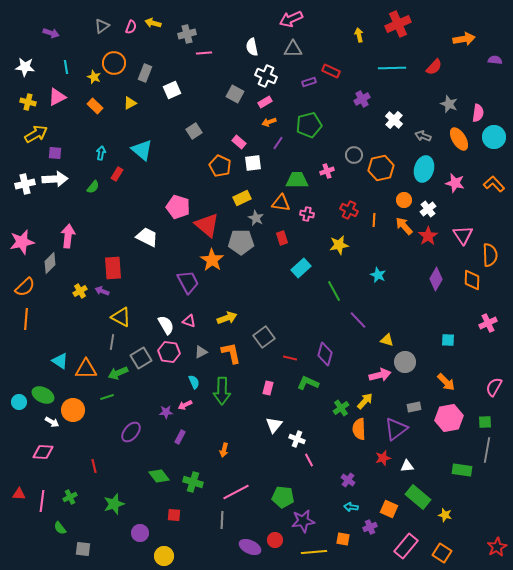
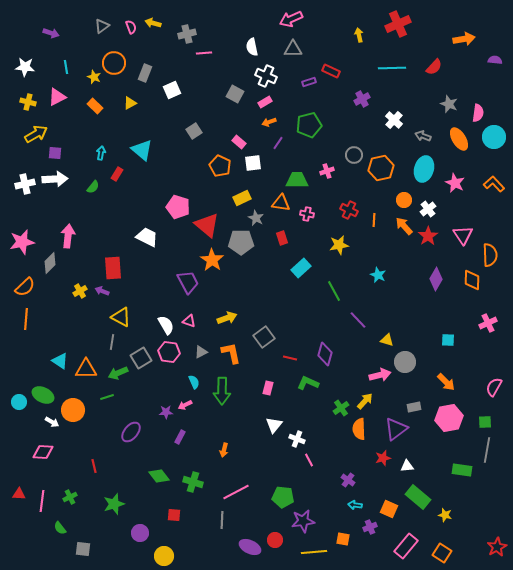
pink semicircle at (131, 27): rotated 40 degrees counterclockwise
pink star at (455, 183): rotated 12 degrees clockwise
cyan arrow at (351, 507): moved 4 px right, 2 px up
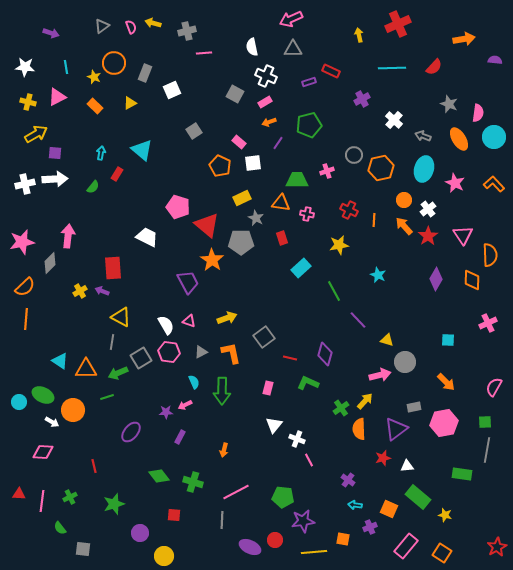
gray cross at (187, 34): moved 3 px up
pink hexagon at (449, 418): moved 5 px left, 5 px down
green rectangle at (462, 470): moved 4 px down
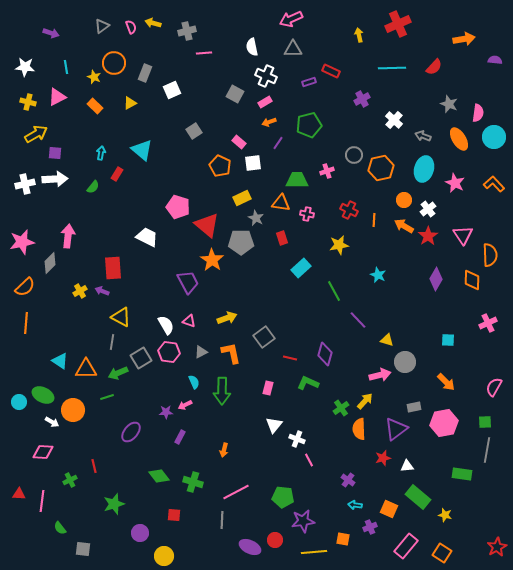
orange arrow at (404, 226): rotated 18 degrees counterclockwise
orange line at (26, 319): moved 4 px down
green cross at (70, 497): moved 17 px up
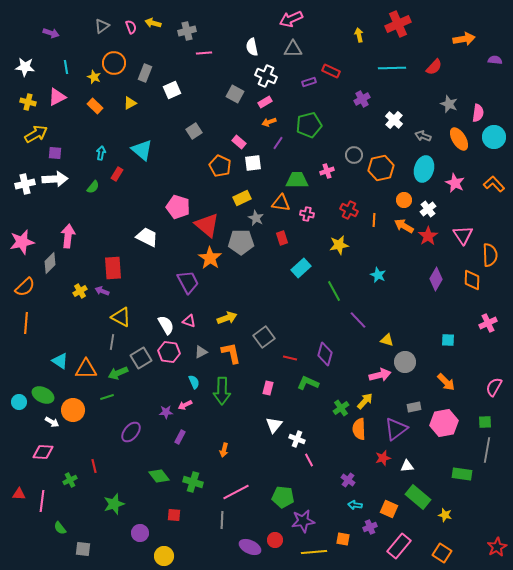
orange star at (212, 260): moved 2 px left, 2 px up
pink rectangle at (406, 546): moved 7 px left
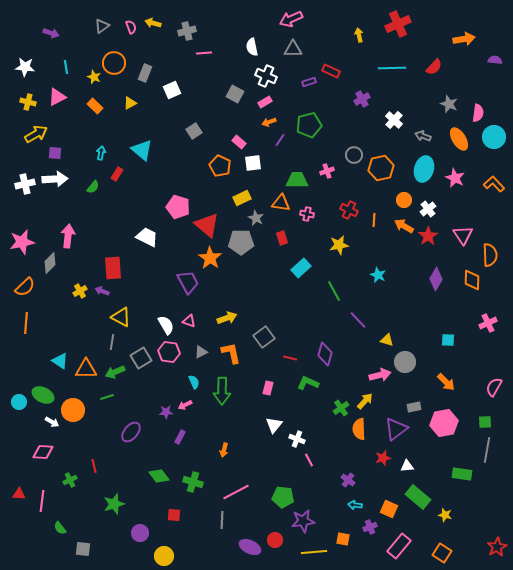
purple line at (278, 143): moved 2 px right, 3 px up
pink star at (455, 183): moved 5 px up
green arrow at (118, 373): moved 3 px left, 1 px up
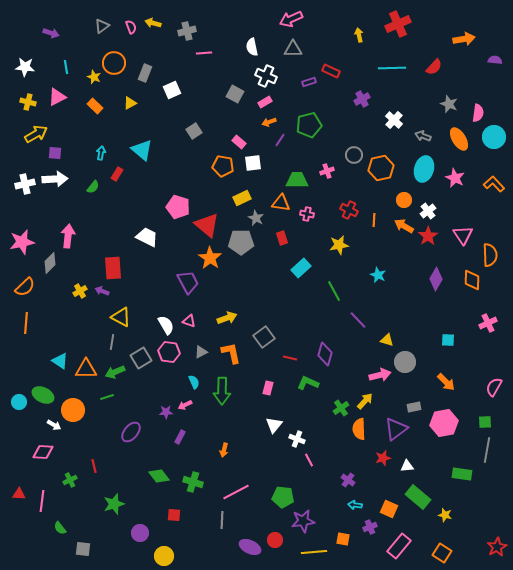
orange pentagon at (220, 166): moved 3 px right; rotated 15 degrees counterclockwise
white cross at (428, 209): moved 2 px down
white arrow at (52, 422): moved 2 px right, 3 px down
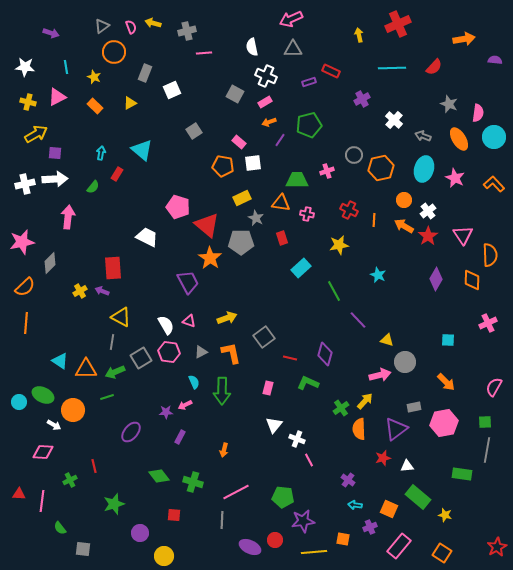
orange circle at (114, 63): moved 11 px up
pink arrow at (68, 236): moved 19 px up
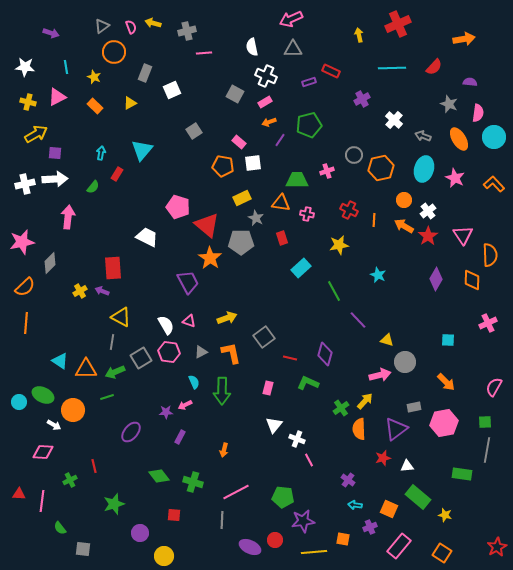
purple semicircle at (495, 60): moved 25 px left, 22 px down
cyan triangle at (142, 150): rotated 30 degrees clockwise
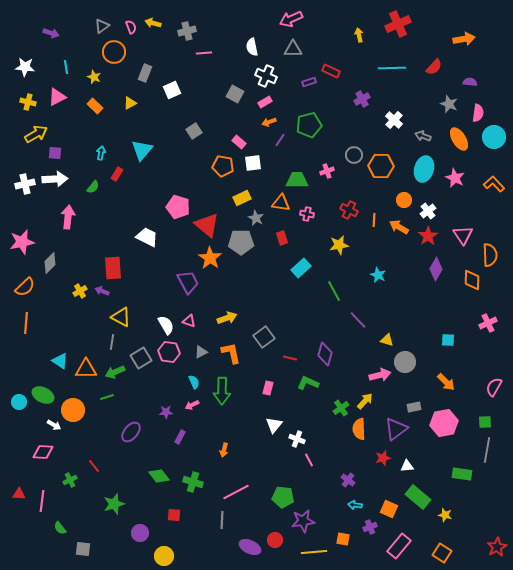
orange hexagon at (381, 168): moved 2 px up; rotated 15 degrees clockwise
orange arrow at (404, 226): moved 5 px left, 1 px down
purple diamond at (436, 279): moved 10 px up
pink arrow at (185, 405): moved 7 px right
red line at (94, 466): rotated 24 degrees counterclockwise
